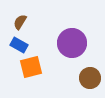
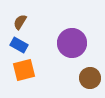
orange square: moved 7 px left, 3 px down
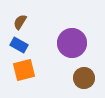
brown circle: moved 6 px left
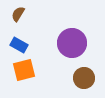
brown semicircle: moved 2 px left, 8 px up
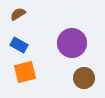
brown semicircle: rotated 28 degrees clockwise
orange square: moved 1 px right, 2 px down
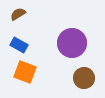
orange square: rotated 35 degrees clockwise
